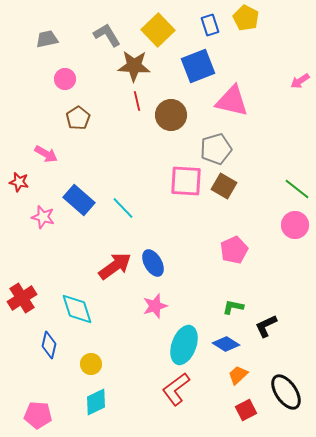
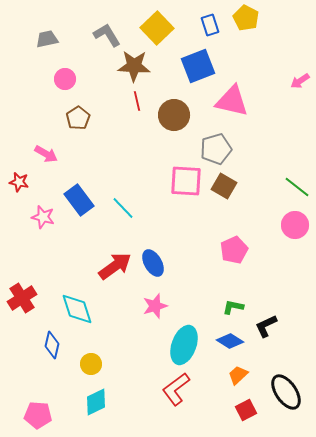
yellow square at (158, 30): moved 1 px left, 2 px up
brown circle at (171, 115): moved 3 px right
green line at (297, 189): moved 2 px up
blue rectangle at (79, 200): rotated 12 degrees clockwise
blue diamond at (226, 344): moved 4 px right, 3 px up
blue diamond at (49, 345): moved 3 px right
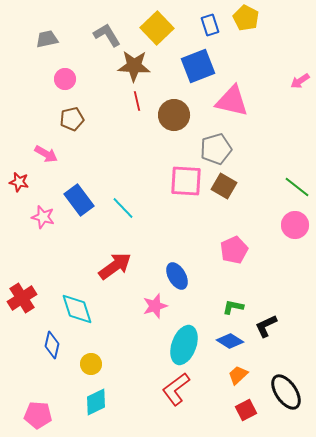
brown pentagon at (78, 118): moved 6 px left, 1 px down; rotated 20 degrees clockwise
blue ellipse at (153, 263): moved 24 px right, 13 px down
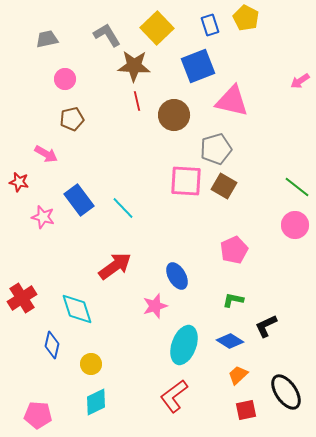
green L-shape at (233, 307): moved 7 px up
red L-shape at (176, 389): moved 2 px left, 7 px down
red square at (246, 410): rotated 15 degrees clockwise
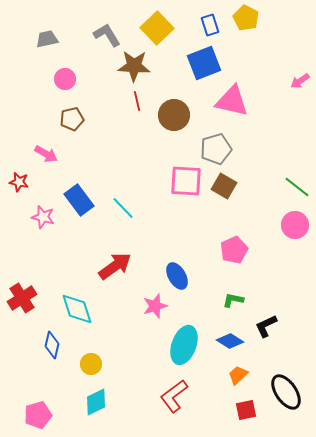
blue square at (198, 66): moved 6 px right, 3 px up
pink pentagon at (38, 415): rotated 20 degrees counterclockwise
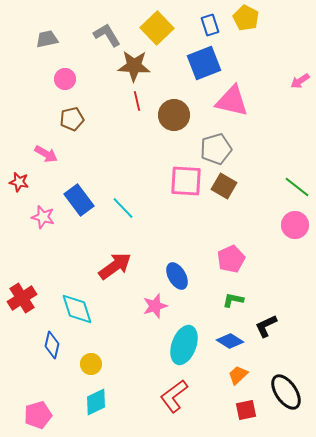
pink pentagon at (234, 250): moved 3 px left, 9 px down
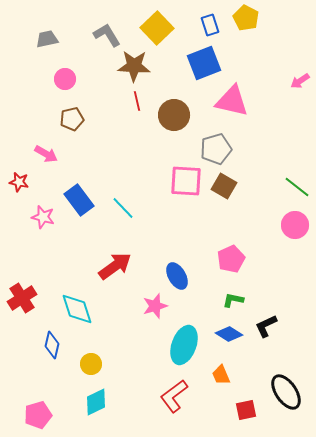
blue diamond at (230, 341): moved 1 px left, 7 px up
orange trapezoid at (238, 375): moved 17 px left; rotated 70 degrees counterclockwise
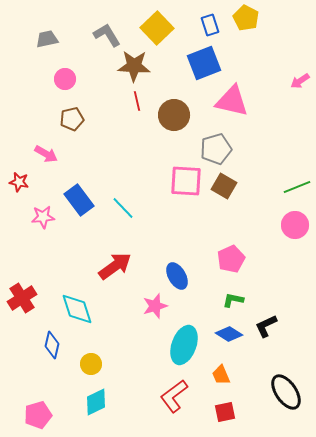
green line at (297, 187): rotated 60 degrees counterclockwise
pink star at (43, 217): rotated 20 degrees counterclockwise
red square at (246, 410): moved 21 px left, 2 px down
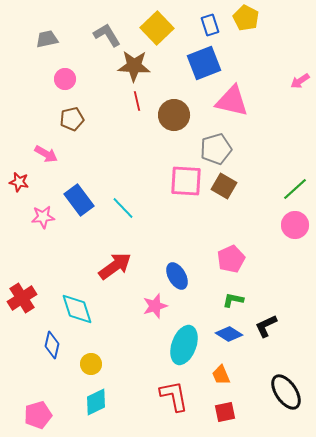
green line at (297, 187): moved 2 px left, 2 px down; rotated 20 degrees counterclockwise
red L-shape at (174, 396): rotated 116 degrees clockwise
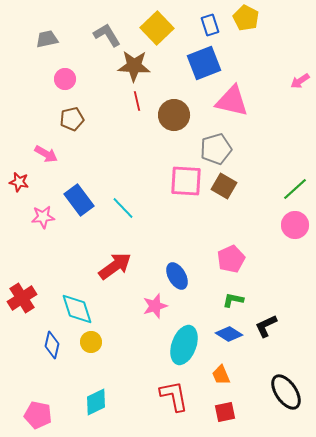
yellow circle at (91, 364): moved 22 px up
pink pentagon at (38, 415): rotated 28 degrees clockwise
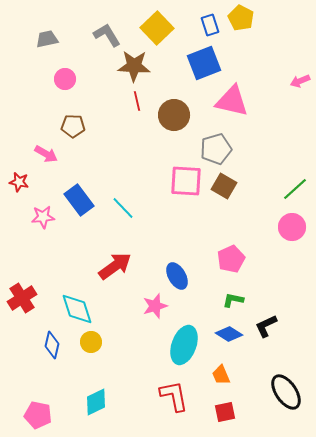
yellow pentagon at (246, 18): moved 5 px left
pink arrow at (300, 81): rotated 12 degrees clockwise
brown pentagon at (72, 119): moved 1 px right, 7 px down; rotated 15 degrees clockwise
pink circle at (295, 225): moved 3 px left, 2 px down
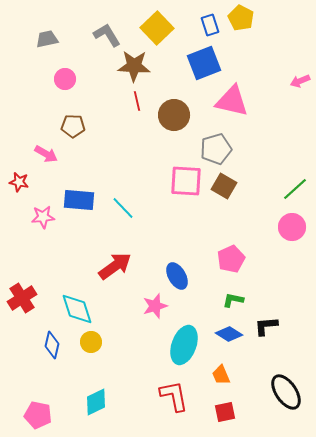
blue rectangle at (79, 200): rotated 48 degrees counterclockwise
black L-shape at (266, 326): rotated 20 degrees clockwise
